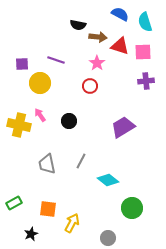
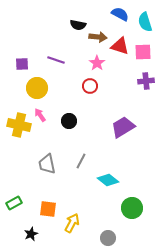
yellow circle: moved 3 px left, 5 px down
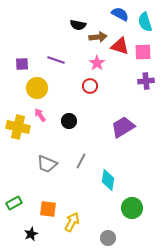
brown arrow: rotated 12 degrees counterclockwise
yellow cross: moved 1 px left, 2 px down
gray trapezoid: rotated 55 degrees counterclockwise
cyan diamond: rotated 60 degrees clockwise
yellow arrow: moved 1 px up
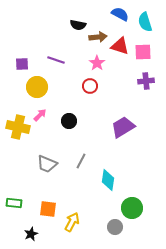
yellow circle: moved 1 px up
pink arrow: rotated 80 degrees clockwise
green rectangle: rotated 35 degrees clockwise
gray circle: moved 7 px right, 11 px up
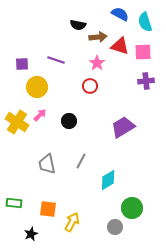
yellow cross: moved 1 px left, 5 px up; rotated 20 degrees clockwise
gray trapezoid: rotated 55 degrees clockwise
cyan diamond: rotated 50 degrees clockwise
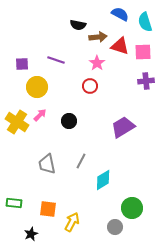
cyan diamond: moved 5 px left
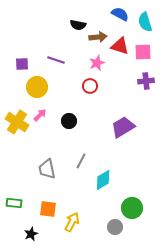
pink star: rotated 14 degrees clockwise
gray trapezoid: moved 5 px down
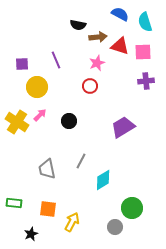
purple line: rotated 48 degrees clockwise
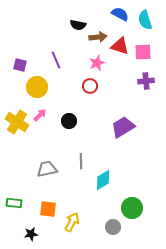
cyan semicircle: moved 2 px up
purple square: moved 2 px left, 1 px down; rotated 16 degrees clockwise
gray line: rotated 28 degrees counterclockwise
gray trapezoid: rotated 90 degrees clockwise
gray circle: moved 2 px left
black star: rotated 16 degrees clockwise
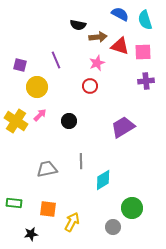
yellow cross: moved 1 px left, 1 px up
